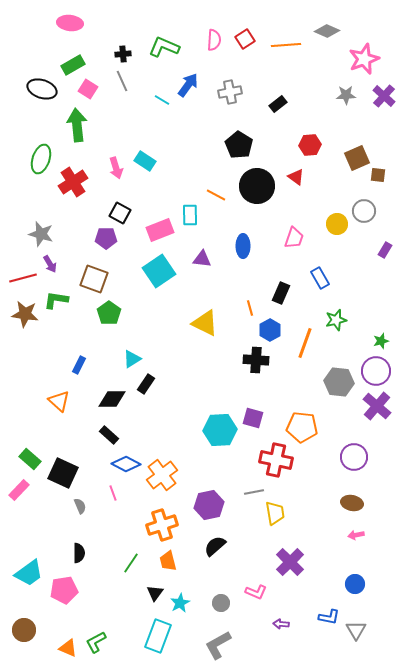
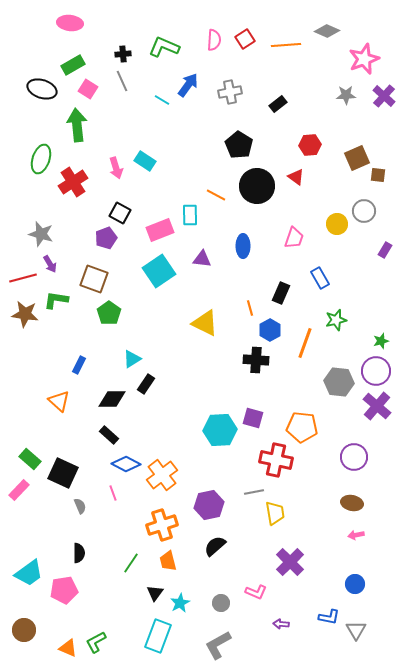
purple pentagon at (106, 238): rotated 20 degrees counterclockwise
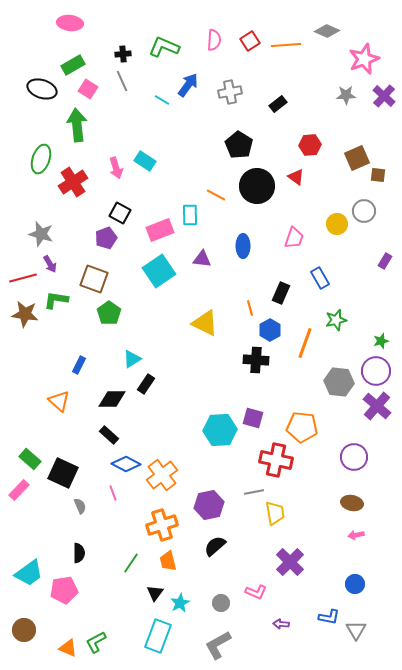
red square at (245, 39): moved 5 px right, 2 px down
purple rectangle at (385, 250): moved 11 px down
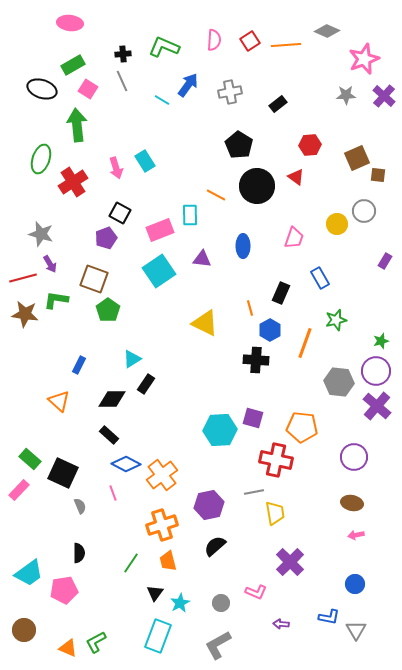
cyan rectangle at (145, 161): rotated 25 degrees clockwise
green pentagon at (109, 313): moved 1 px left, 3 px up
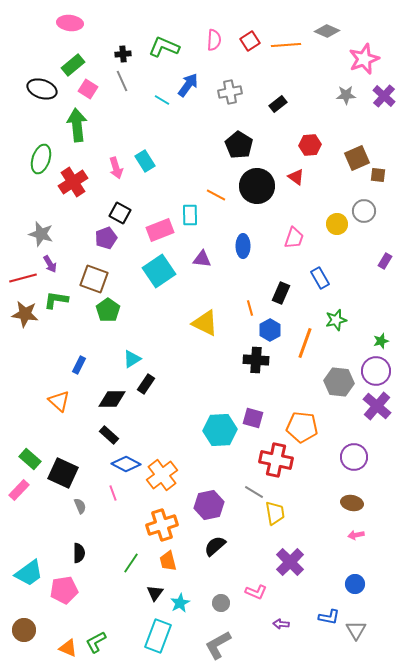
green rectangle at (73, 65): rotated 10 degrees counterclockwise
gray line at (254, 492): rotated 42 degrees clockwise
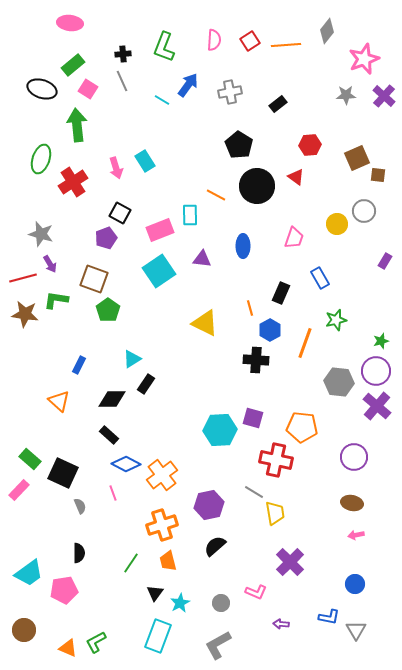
gray diamond at (327, 31): rotated 75 degrees counterclockwise
green L-shape at (164, 47): rotated 92 degrees counterclockwise
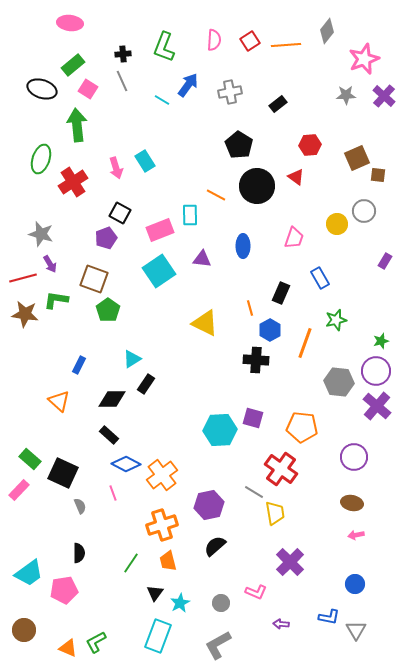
red cross at (276, 460): moved 5 px right, 9 px down; rotated 24 degrees clockwise
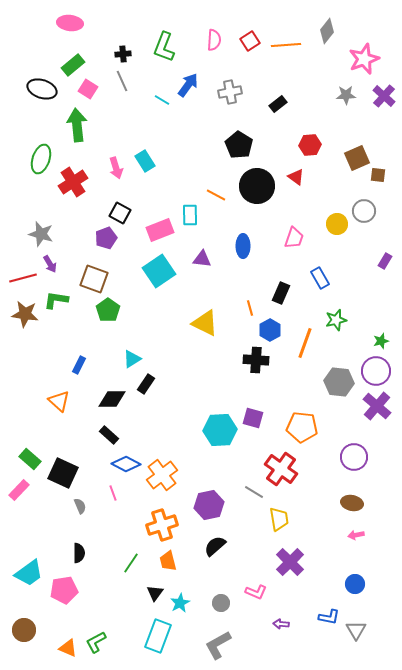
yellow trapezoid at (275, 513): moved 4 px right, 6 px down
